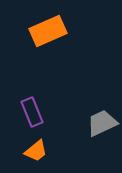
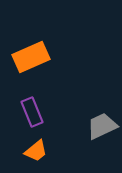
orange rectangle: moved 17 px left, 26 px down
gray trapezoid: moved 3 px down
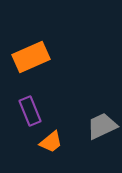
purple rectangle: moved 2 px left, 1 px up
orange trapezoid: moved 15 px right, 9 px up
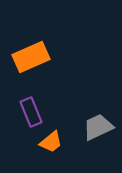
purple rectangle: moved 1 px right, 1 px down
gray trapezoid: moved 4 px left, 1 px down
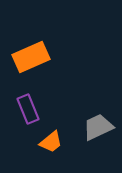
purple rectangle: moved 3 px left, 3 px up
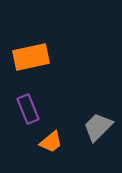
orange rectangle: rotated 12 degrees clockwise
gray trapezoid: rotated 20 degrees counterclockwise
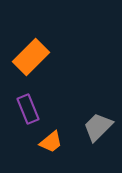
orange rectangle: rotated 33 degrees counterclockwise
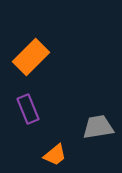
gray trapezoid: rotated 36 degrees clockwise
orange trapezoid: moved 4 px right, 13 px down
